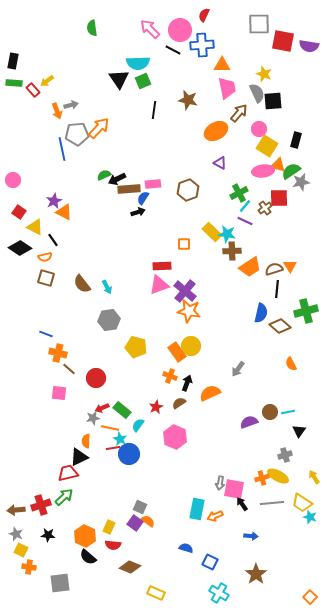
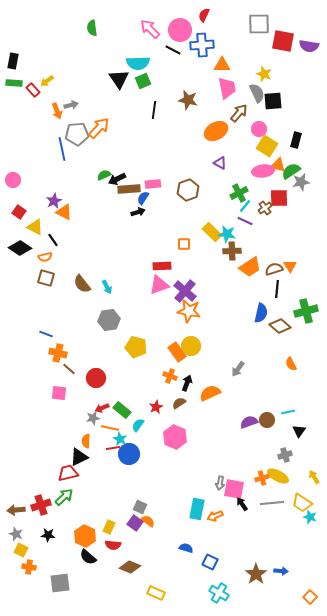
brown circle at (270, 412): moved 3 px left, 8 px down
blue arrow at (251, 536): moved 30 px right, 35 px down
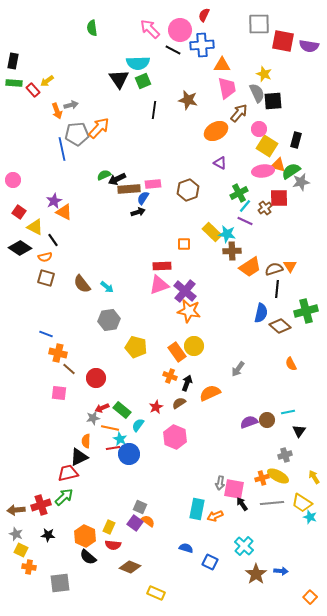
cyan arrow at (107, 287): rotated 24 degrees counterclockwise
yellow circle at (191, 346): moved 3 px right
cyan cross at (219, 593): moved 25 px right, 47 px up; rotated 12 degrees clockwise
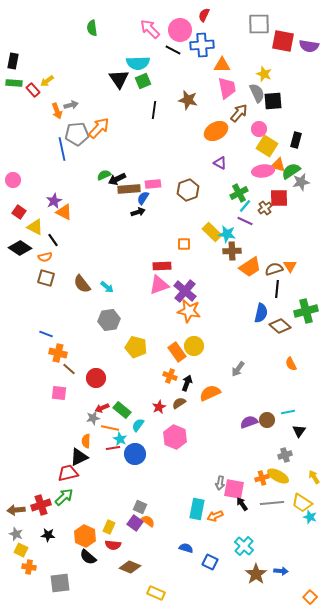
red star at (156, 407): moved 3 px right
blue circle at (129, 454): moved 6 px right
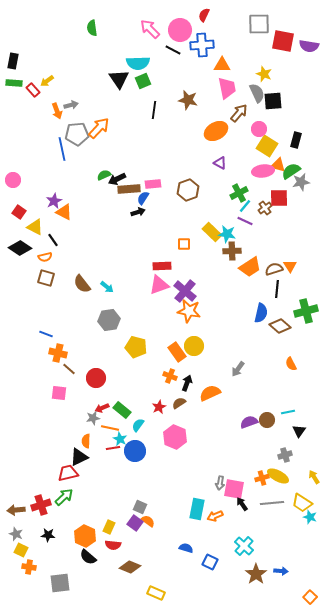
blue circle at (135, 454): moved 3 px up
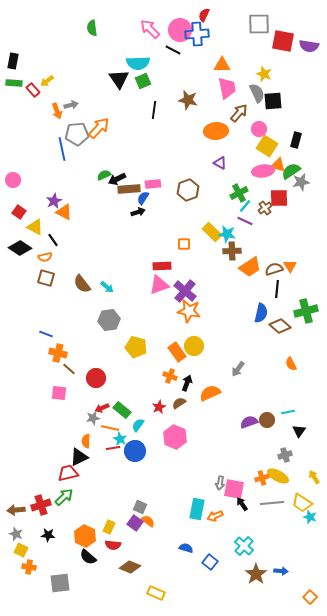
blue cross at (202, 45): moved 5 px left, 11 px up
orange ellipse at (216, 131): rotated 25 degrees clockwise
blue square at (210, 562): rotated 14 degrees clockwise
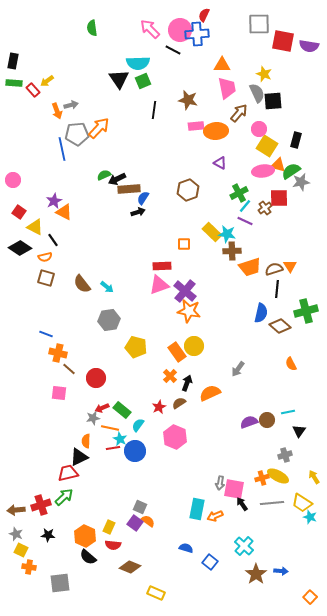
pink rectangle at (153, 184): moved 43 px right, 58 px up
orange trapezoid at (250, 267): rotated 15 degrees clockwise
orange cross at (170, 376): rotated 24 degrees clockwise
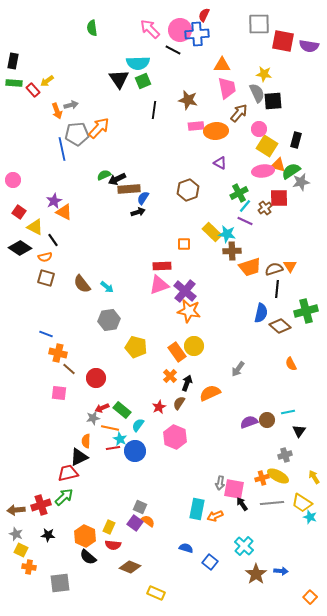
yellow star at (264, 74): rotated 14 degrees counterclockwise
brown semicircle at (179, 403): rotated 24 degrees counterclockwise
